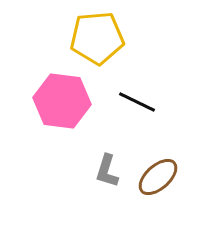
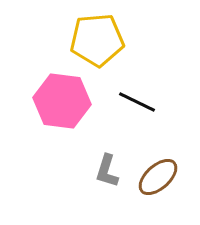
yellow pentagon: moved 2 px down
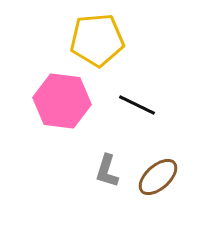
black line: moved 3 px down
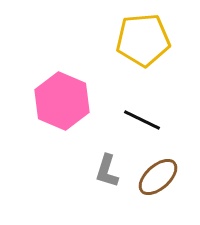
yellow pentagon: moved 46 px right
pink hexagon: rotated 16 degrees clockwise
black line: moved 5 px right, 15 px down
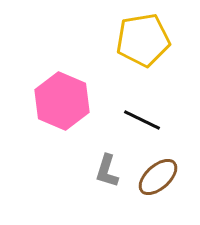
yellow pentagon: rotated 4 degrees counterclockwise
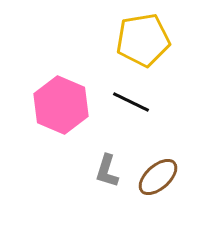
pink hexagon: moved 1 px left, 4 px down
black line: moved 11 px left, 18 px up
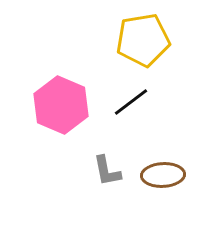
black line: rotated 63 degrees counterclockwise
gray L-shape: rotated 28 degrees counterclockwise
brown ellipse: moved 5 px right, 2 px up; rotated 39 degrees clockwise
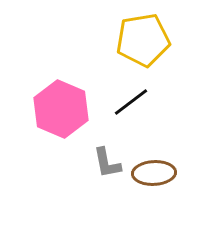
pink hexagon: moved 4 px down
gray L-shape: moved 8 px up
brown ellipse: moved 9 px left, 2 px up
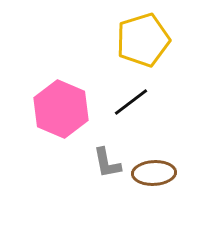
yellow pentagon: rotated 8 degrees counterclockwise
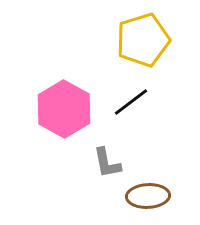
pink hexagon: moved 3 px right; rotated 6 degrees clockwise
brown ellipse: moved 6 px left, 23 px down
